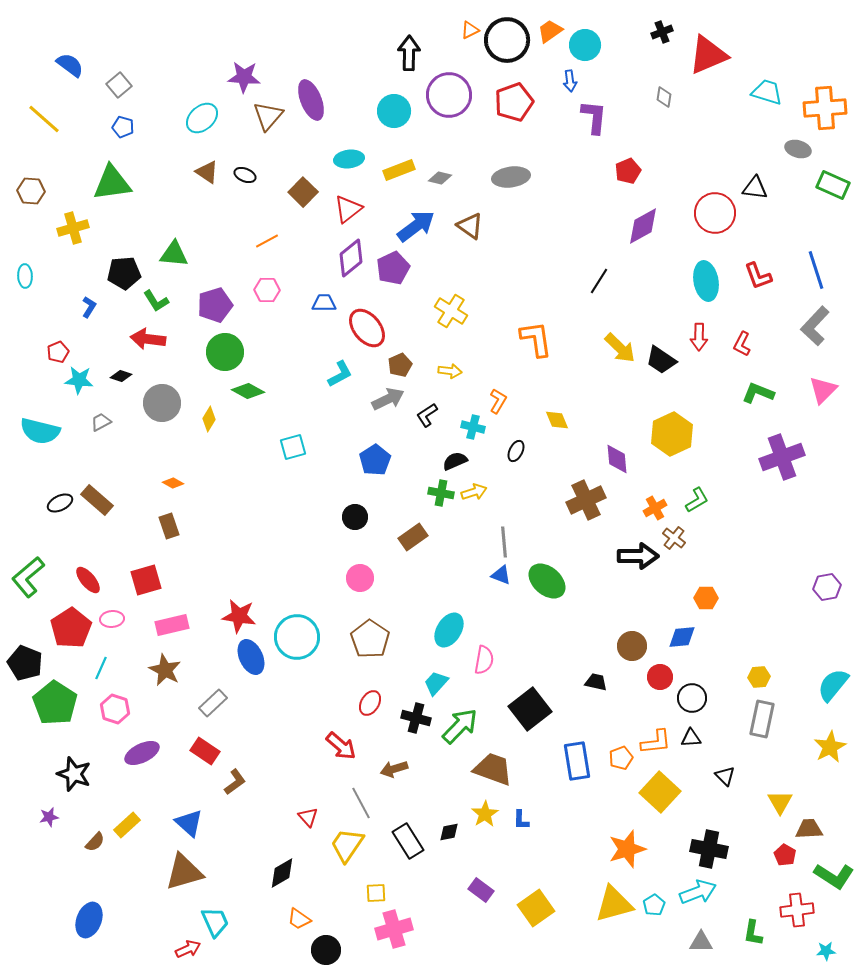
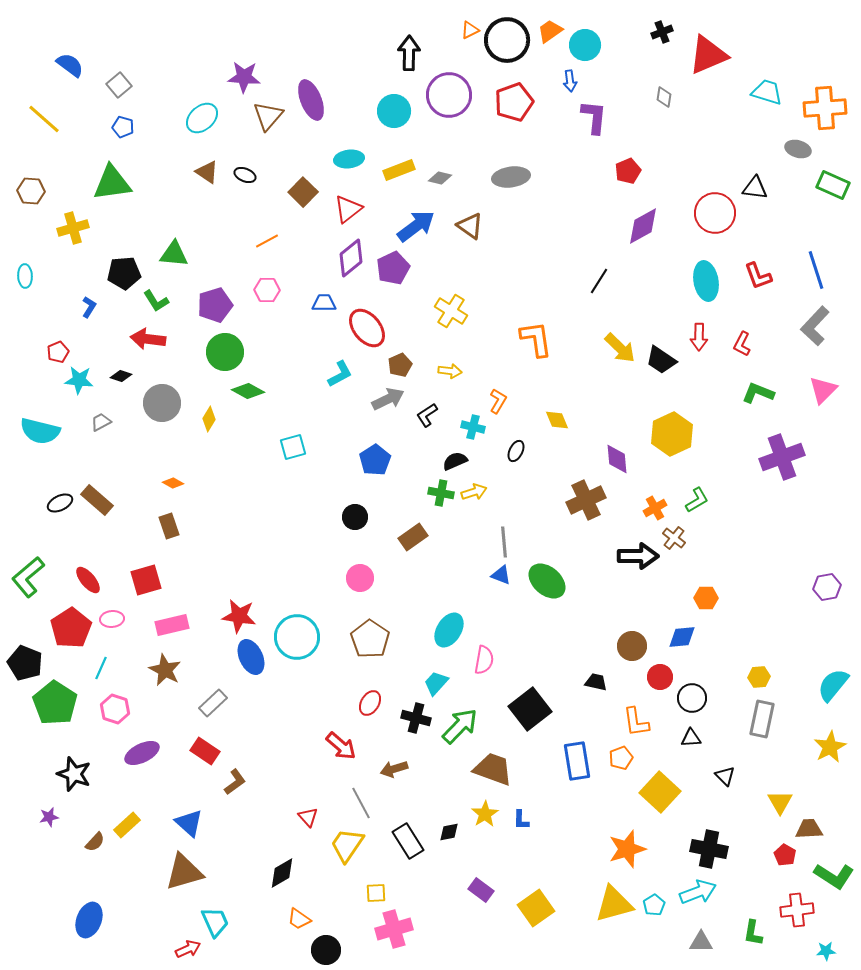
orange L-shape at (656, 742): moved 20 px left, 20 px up; rotated 88 degrees clockwise
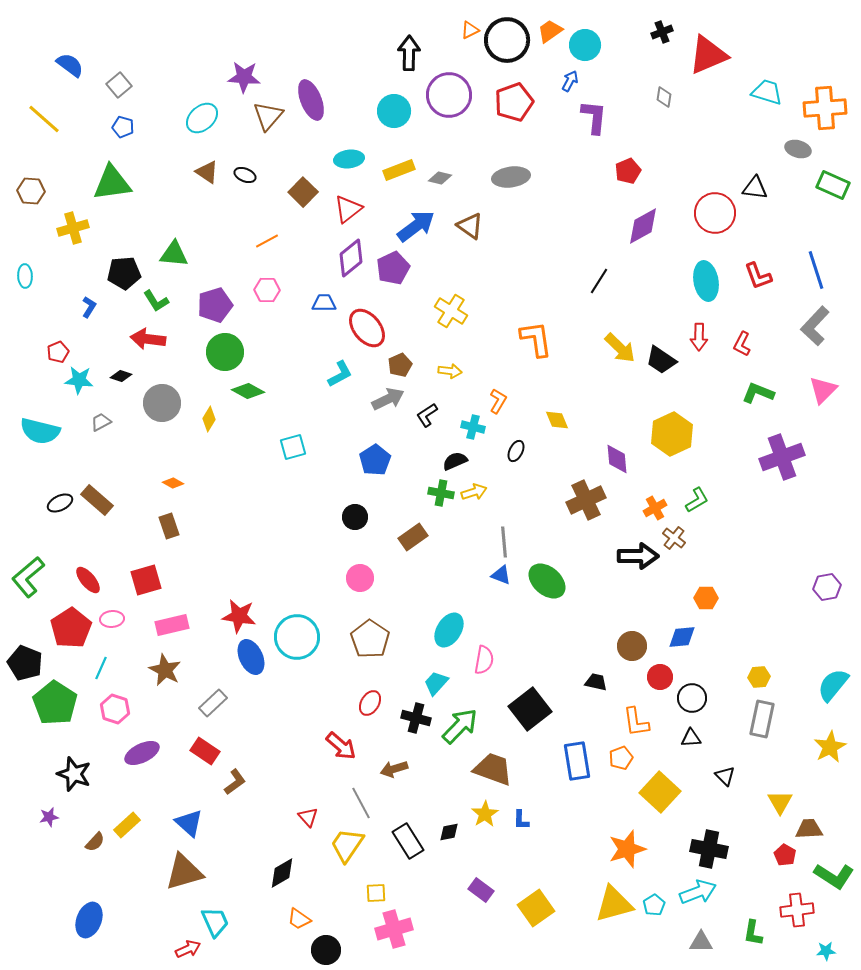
blue arrow at (570, 81): rotated 145 degrees counterclockwise
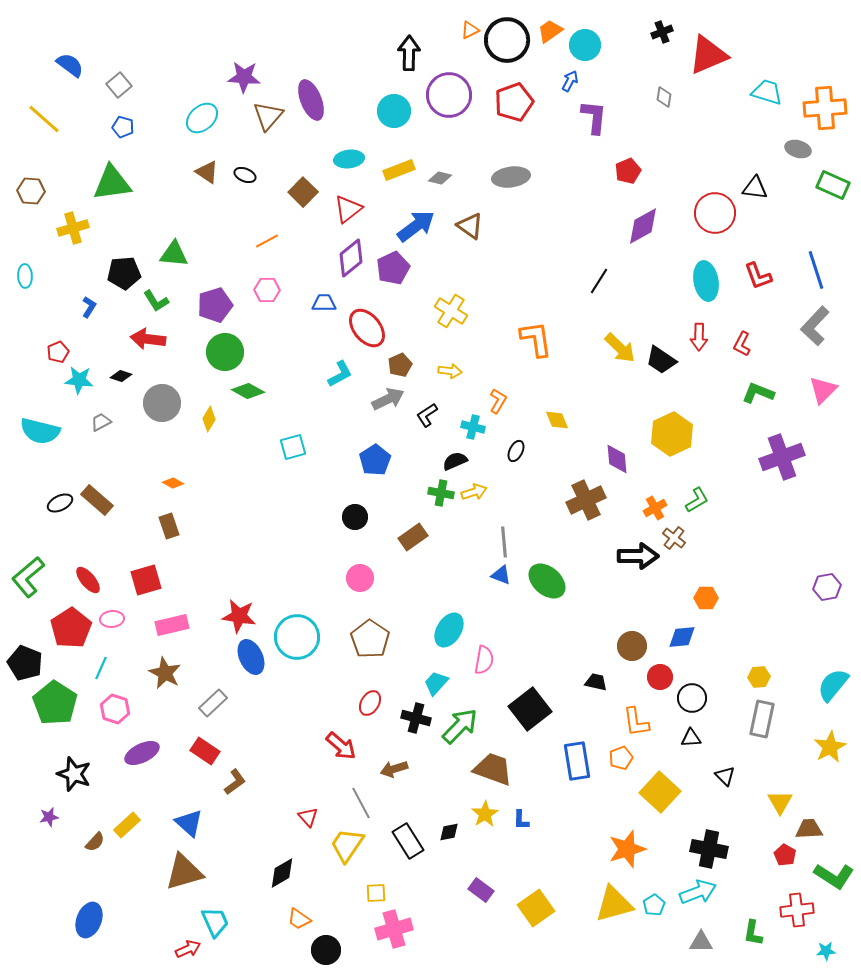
brown star at (165, 670): moved 3 px down
